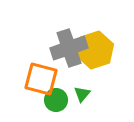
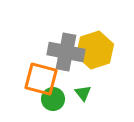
gray cross: moved 3 px left, 4 px down; rotated 30 degrees clockwise
green triangle: moved 1 px right, 1 px up; rotated 18 degrees counterclockwise
green circle: moved 3 px left, 1 px up
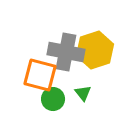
orange square: moved 1 px left, 4 px up
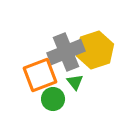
gray cross: rotated 33 degrees counterclockwise
orange square: rotated 36 degrees counterclockwise
green triangle: moved 8 px left, 11 px up
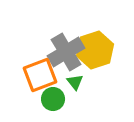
gray cross: rotated 9 degrees counterclockwise
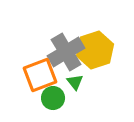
green circle: moved 1 px up
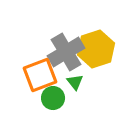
yellow hexagon: moved 1 px right, 1 px up
